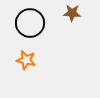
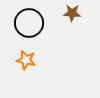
black circle: moved 1 px left
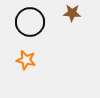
black circle: moved 1 px right, 1 px up
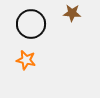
black circle: moved 1 px right, 2 px down
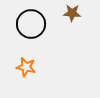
orange star: moved 7 px down
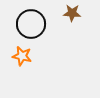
orange star: moved 4 px left, 11 px up
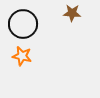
black circle: moved 8 px left
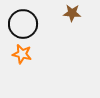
orange star: moved 2 px up
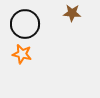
black circle: moved 2 px right
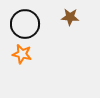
brown star: moved 2 px left, 4 px down
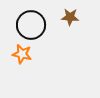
black circle: moved 6 px right, 1 px down
